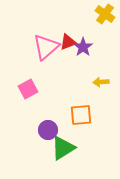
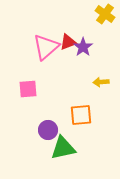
pink square: rotated 24 degrees clockwise
green triangle: rotated 20 degrees clockwise
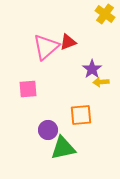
purple star: moved 9 px right, 22 px down
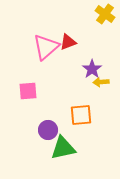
pink square: moved 2 px down
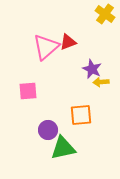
purple star: rotated 12 degrees counterclockwise
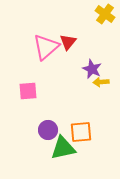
red triangle: rotated 30 degrees counterclockwise
orange square: moved 17 px down
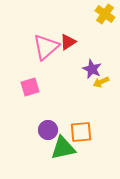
red triangle: rotated 18 degrees clockwise
yellow arrow: rotated 21 degrees counterclockwise
pink square: moved 2 px right, 4 px up; rotated 12 degrees counterclockwise
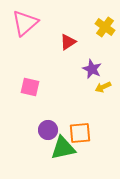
yellow cross: moved 13 px down
pink triangle: moved 21 px left, 24 px up
yellow arrow: moved 2 px right, 5 px down
pink square: rotated 30 degrees clockwise
orange square: moved 1 px left, 1 px down
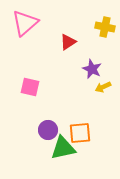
yellow cross: rotated 24 degrees counterclockwise
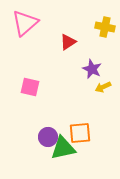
purple circle: moved 7 px down
